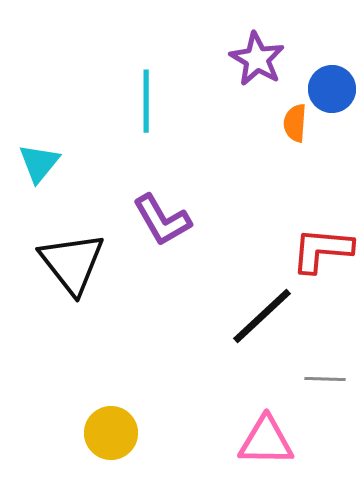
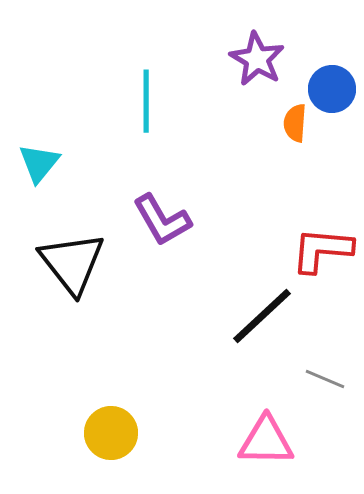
gray line: rotated 21 degrees clockwise
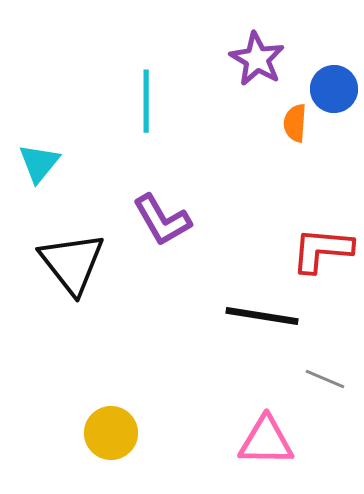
blue circle: moved 2 px right
black line: rotated 52 degrees clockwise
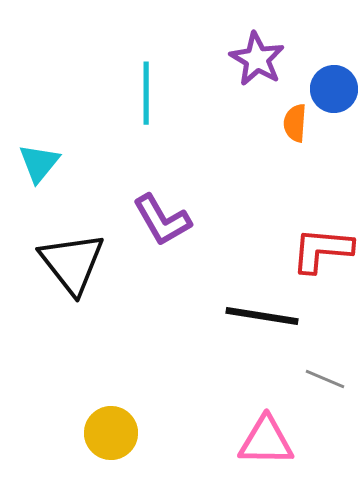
cyan line: moved 8 px up
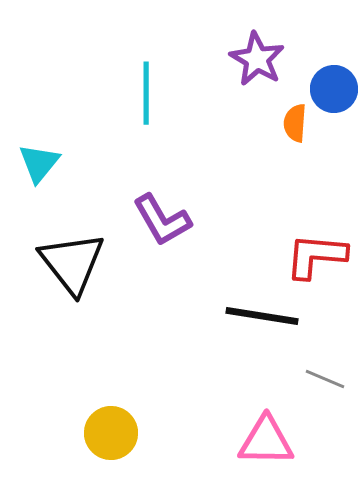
red L-shape: moved 6 px left, 6 px down
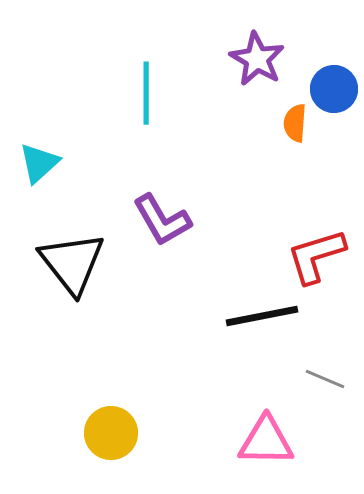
cyan triangle: rotated 9 degrees clockwise
red L-shape: rotated 22 degrees counterclockwise
black line: rotated 20 degrees counterclockwise
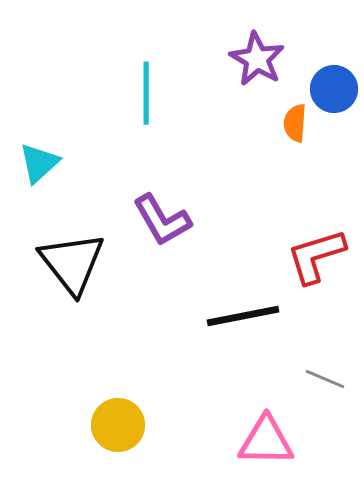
black line: moved 19 px left
yellow circle: moved 7 px right, 8 px up
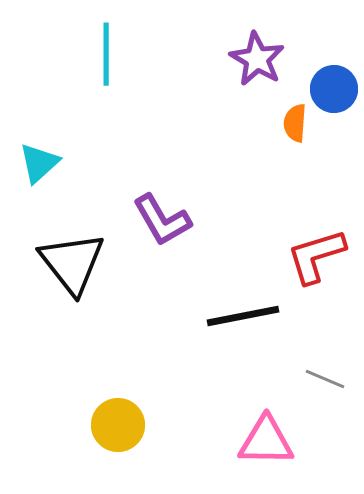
cyan line: moved 40 px left, 39 px up
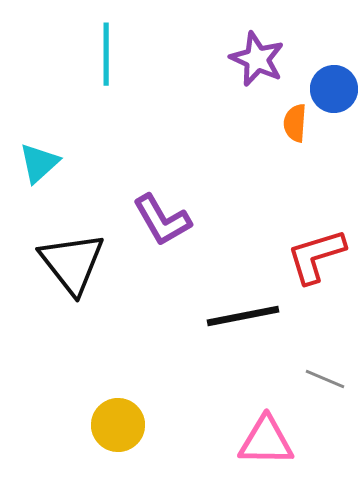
purple star: rotated 6 degrees counterclockwise
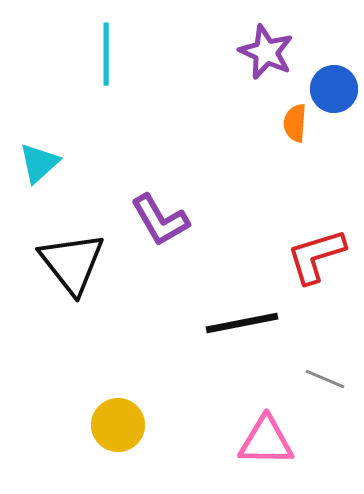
purple star: moved 9 px right, 7 px up
purple L-shape: moved 2 px left
black line: moved 1 px left, 7 px down
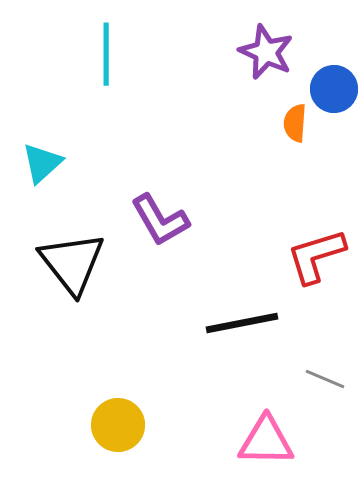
cyan triangle: moved 3 px right
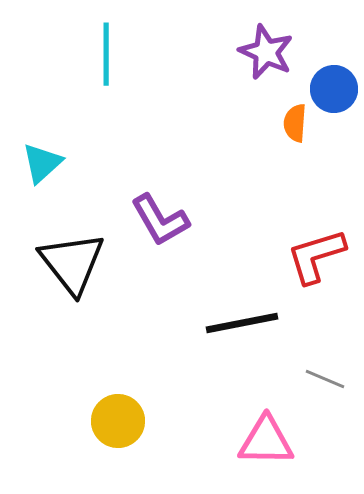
yellow circle: moved 4 px up
